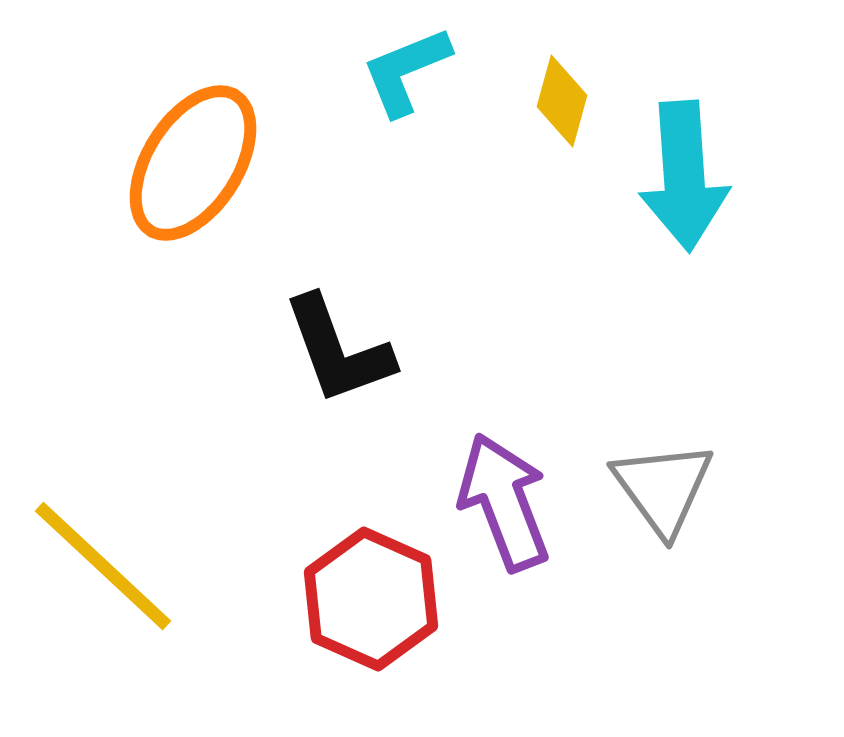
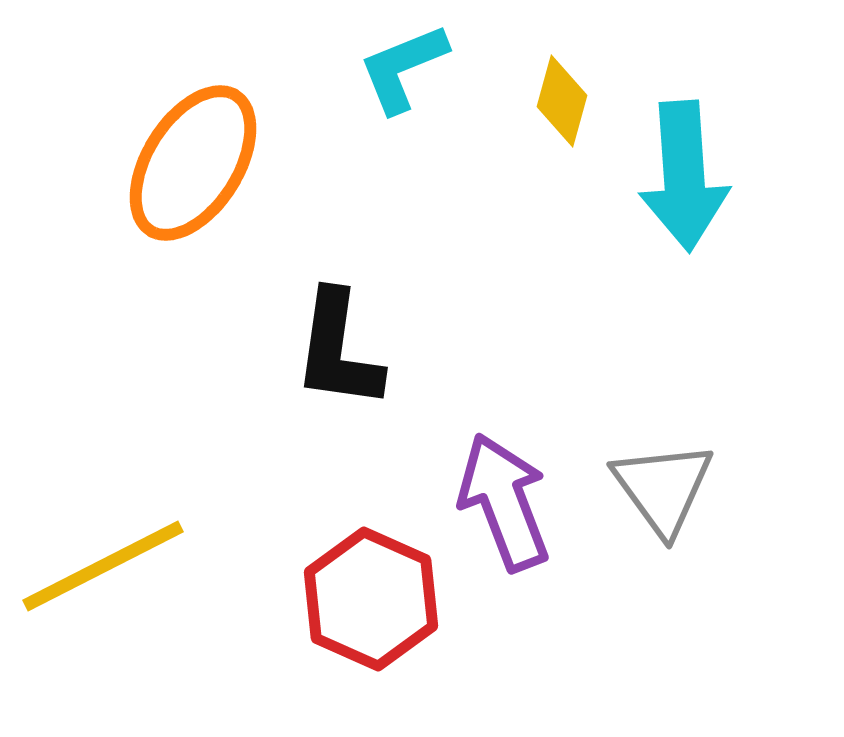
cyan L-shape: moved 3 px left, 3 px up
black L-shape: rotated 28 degrees clockwise
yellow line: rotated 70 degrees counterclockwise
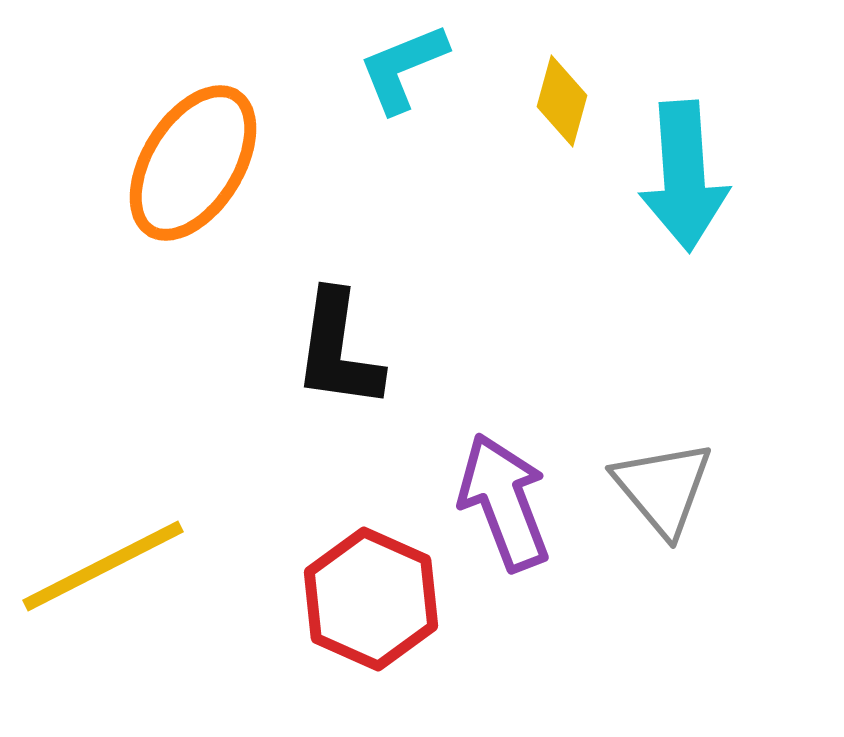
gray triangle: rotated 4 degrees counterclockwise
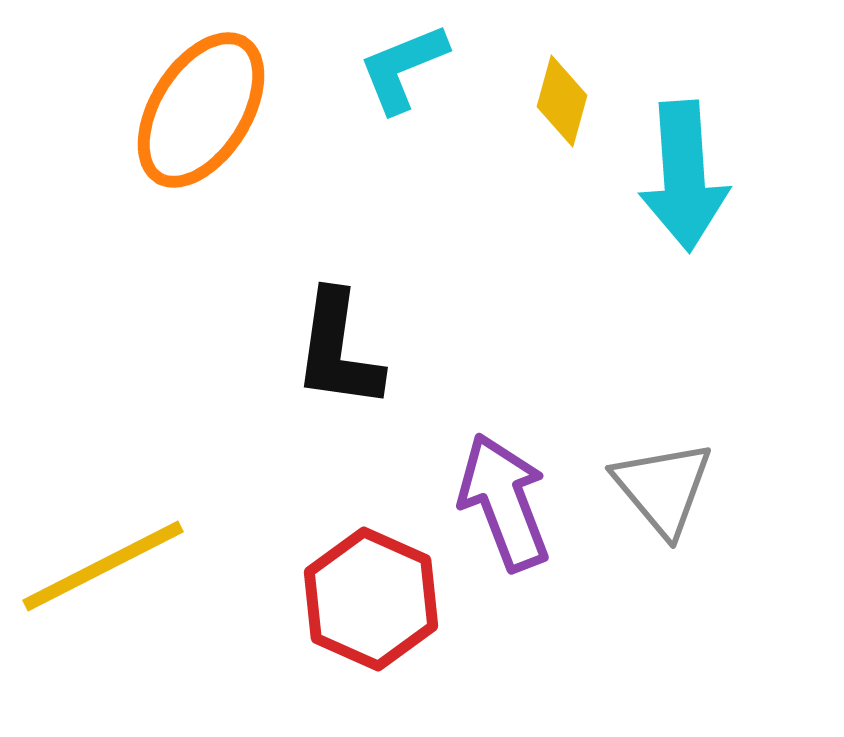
orange ellipse: moved 8 px right, 53 px up
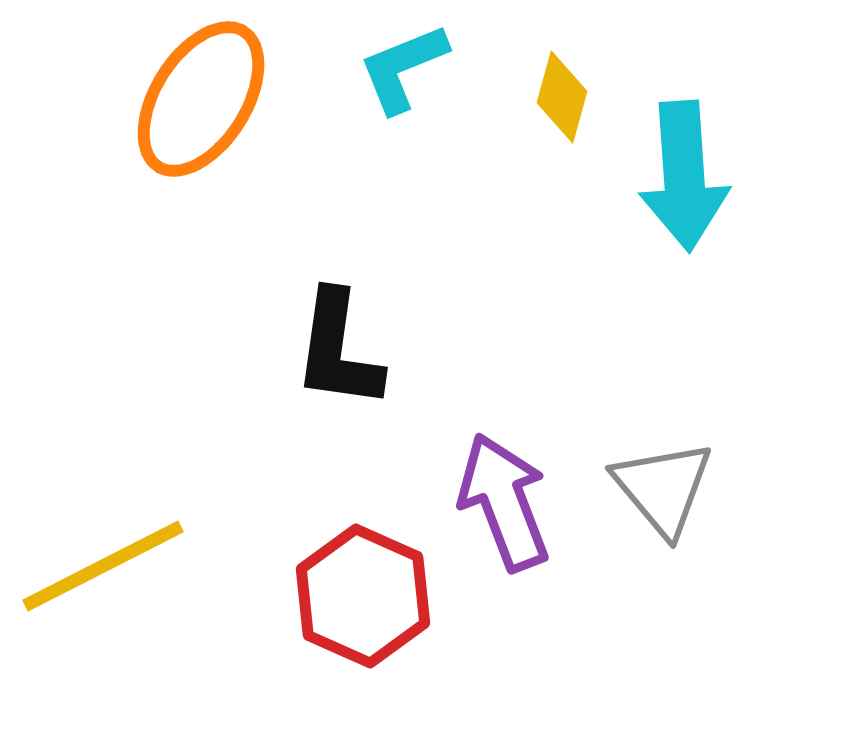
yellow diamond: moved 4 px up
orange ellipse: moved 11 px up
red hexagon: moved 8 px left, 3 px up
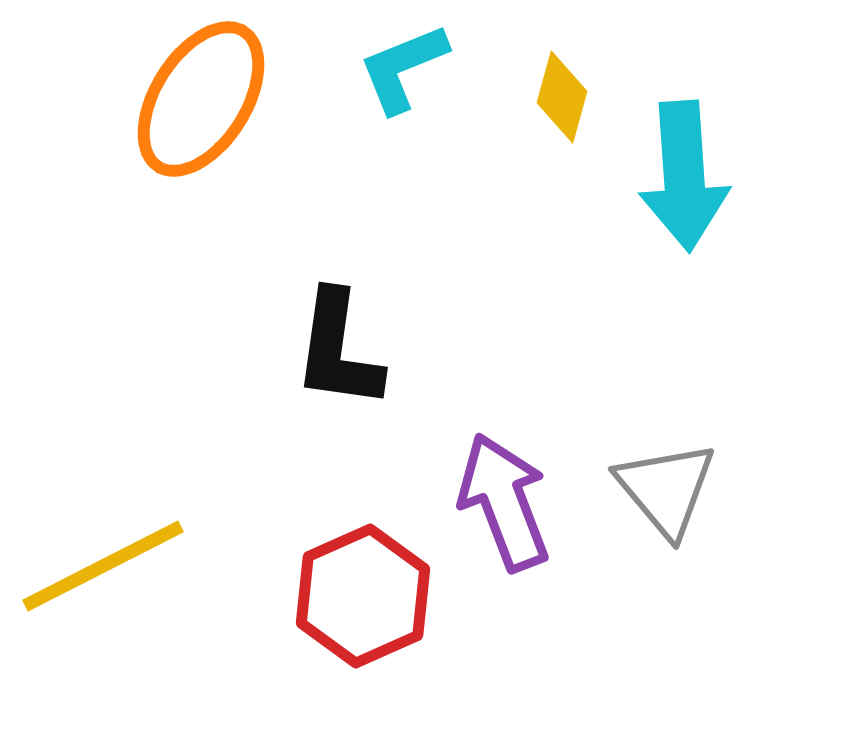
gray triangle: moved 3 px right, 1 px down
red hexagon: rotated 12 degrees clockwise
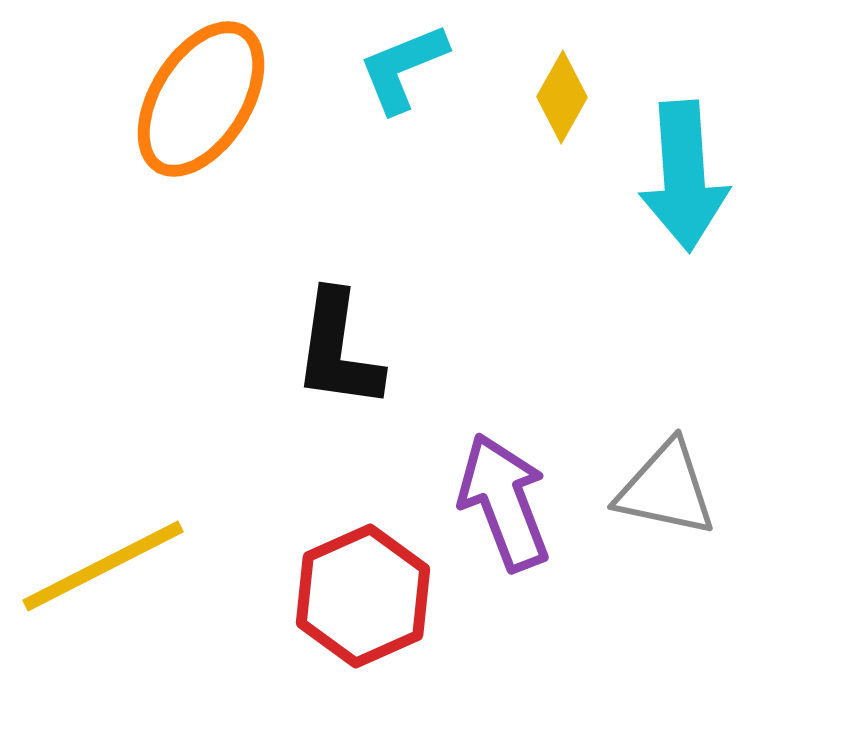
yellow diamond: rotated 14 degrees clockwise
gray triangle: rotated 38 degrees counterclockwise
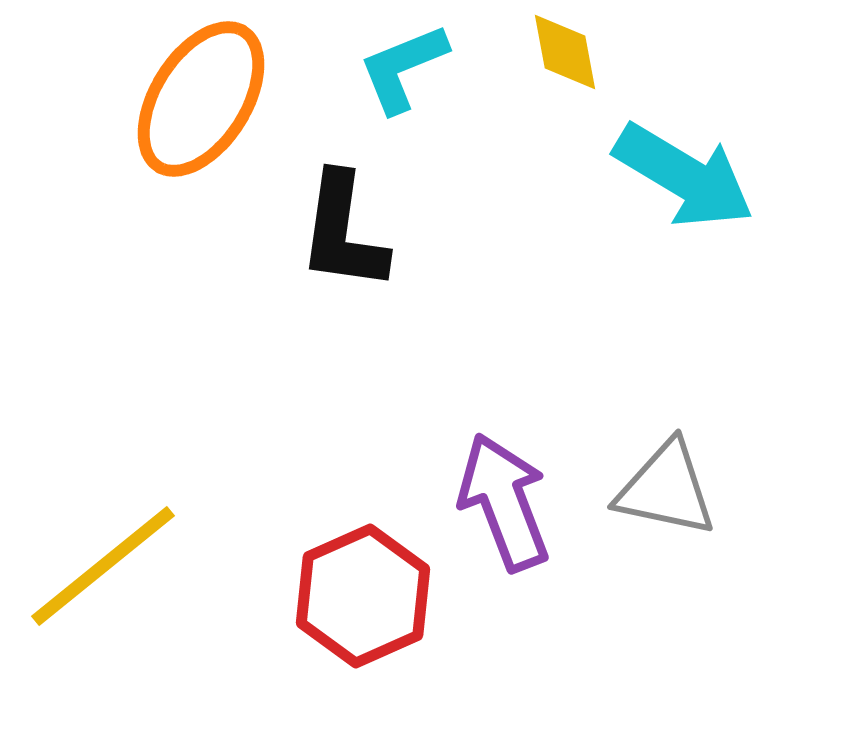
yellow diamond: moved 3 px right, 45 px up; rotated 40 degrees counterclockwise
cyan arrow: rotated 55 degrees counterclockwise
black L-shape: moved 5 px right, 118 px up
yellow line: rotated 12 degrees counterclockwise
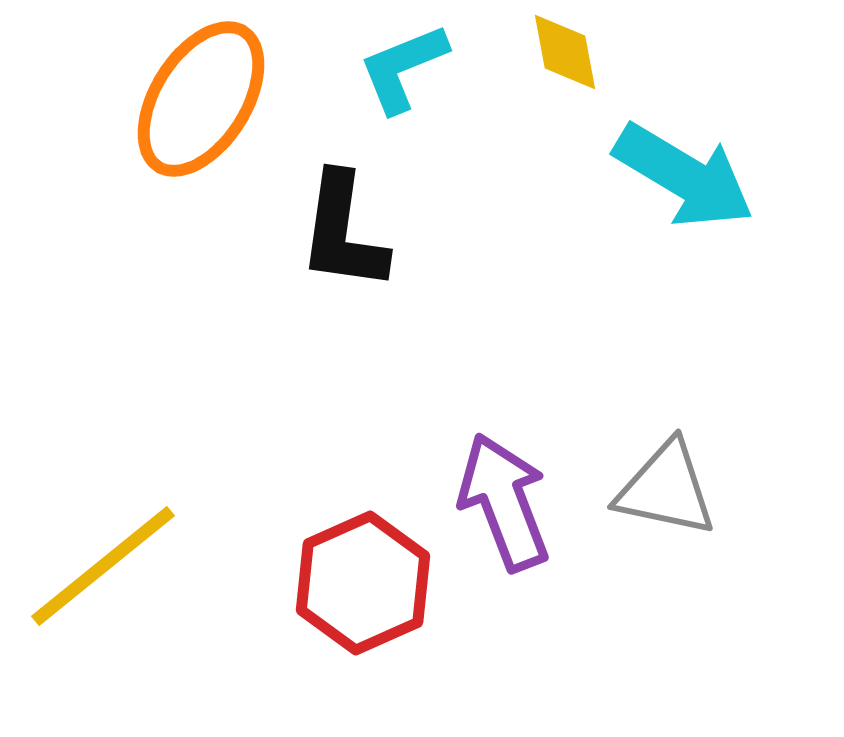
red hexagon: moved 13 px up
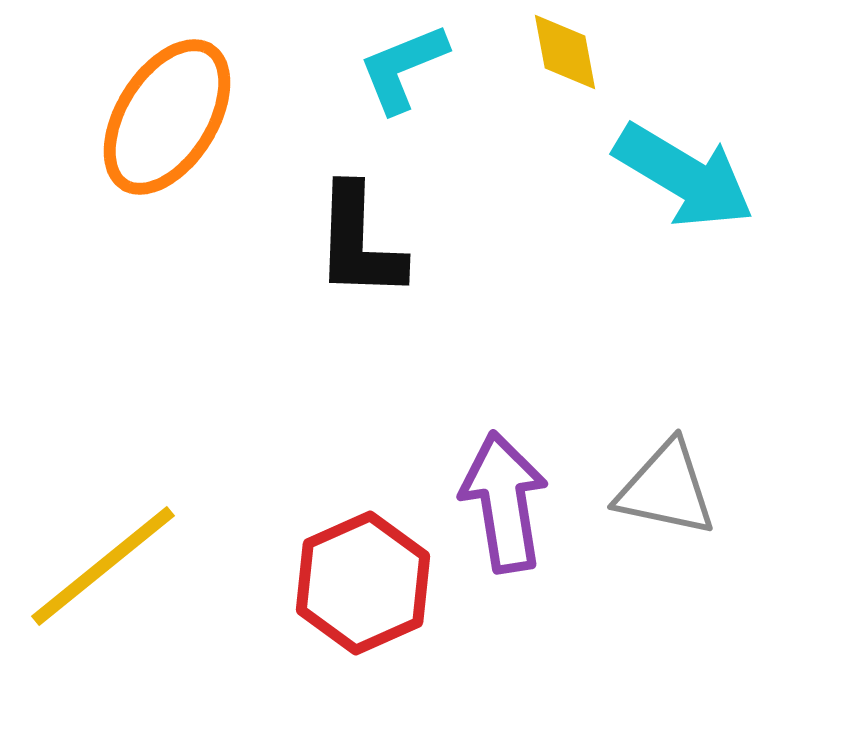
orange ellipse: moved 34 px left, 18 px down
black L-shape: moved 16 px right, 10 px down; rotated 6 degrees counterclockwise
purple arrow: rotated 12 degrees clockwise
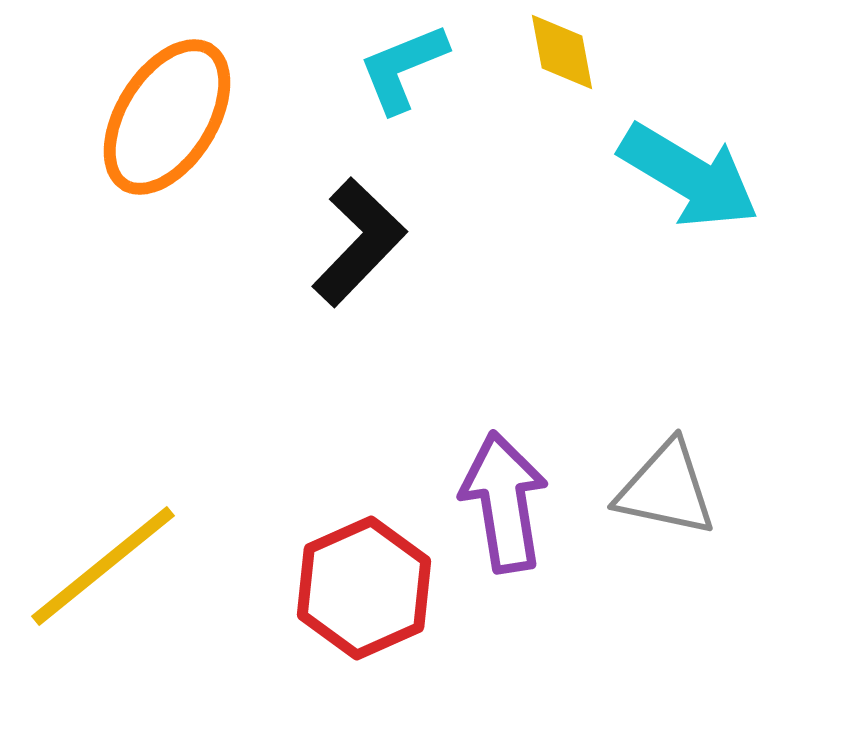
yellow diamond: moved 3 px left
cyan arrow: moved 5 px right
black L-shape: rotated 138 degrees counterclockwise
red hexagon: moved 1 px right, 5 px down
